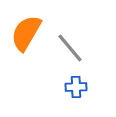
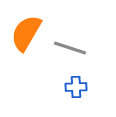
gray line: rotated 32 degrees counterclockwise
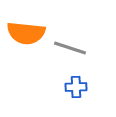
orange semicircle: rotated 114 degrees counterclockwise
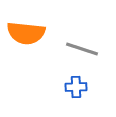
gray line: moved 12 px right, 1 px down
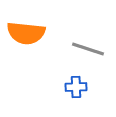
gray line: moved 6 px right
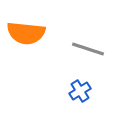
blue cross: moved 4 px right, 4 px down; rotated 30 degrees counterclockwise
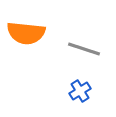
gray line: moved 4 px left
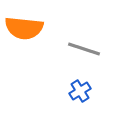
orange semicircle: moved 2 px left, 5 px up
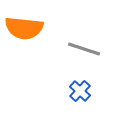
blue cross: rotated 15 degrees counterclockwise
